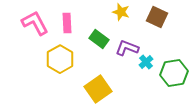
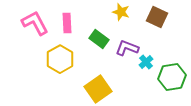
green hexagon: moved 2 px left, 4 px down
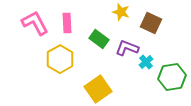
brown square: moved 6 px left, 6 px down
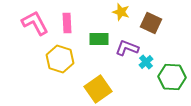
green rectangle: rotated 36 degrees counterclockwise
yellow hexagon: rotated 12 degrees counterclockwise
green hexagon: rotated 12 degrees clockwise
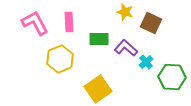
yellow star: moved 4 px right
pink rectangle: moved 2 px right, 1 px up
purple L-shape: moved 1 px left; rotated 20 degrees clockwise
yellow hexagon: rotated 20 degrees clockwise
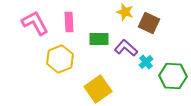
brown square: moved 2 px left
green hexagon: moved 1 px right, 1 px up
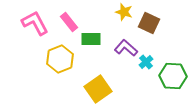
yellow star: moved 1 px left
pink rectangle: rotated 36 degrees counterclockwise
green rectangle: moved 8 px left
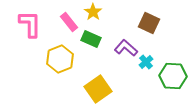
yellow star: moved 31 px left; rotated 18 degrees clockwise
pink L-shape: moved 5 px left, 1 px down; rotated 28 degrees clockwise
green rectangle: rotated 24 degrees clockwise
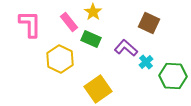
yellow hexagon: rotated 12 degrees counterclockwise
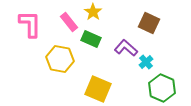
yellow hexagon: rotated 16 degrees counterclockwise
green hexagon: moved 11 px left, 12 px down; rotated 20 degrees clockwise
yellow square: rotated 32 degrees counterclockwise
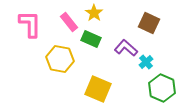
yellow star: moved 1 px right, 1 px down
